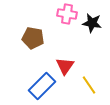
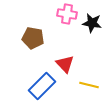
red triangle: moved 2 px up; rotated 18 degrees counterclockwise
yellow line: rotated 42 degrees counterclockwise
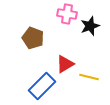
black star: moved 2 px left, 3 px down; rotated 30 degrees counterclockwise
brown pentagon: rotated 10 degrees clockwise
red triangle: rotated 42 degrees clockwise
yellow line: moved 8 px up
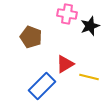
brown pentagon: moved 2 px left, 1 px up
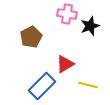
brown pentagon: rotated 25 degrees clockwise
yellow line: moved 1 px left, 8 px down
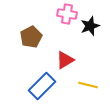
red triangle: moved 4 px up
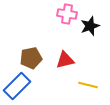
brown pentagon: moved 21 px down; rotated 15 degrees clockwise
red triangle: rotated 18 degrees clockwise
blue rectangle: moved 25 px left
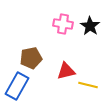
pink cross: moved 4 px left, 10 px down
black star: rotated 18 degrees counterclockwise
red triangle: moved 1 px right, 11 px down
blue rectangle: rotated 16 degrees counterclockwise
